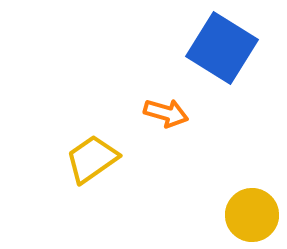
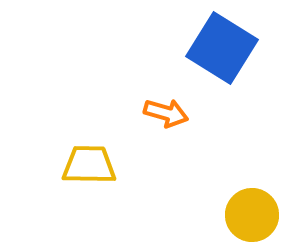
yellow trapezoid: moved 3 px left, 6 px down; rotated 36 degrees clockwise
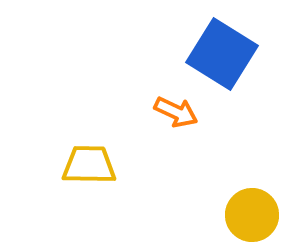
blue square: moved 6 px down
orange arrow: moved 10 px right, 1 px up; rotated 9 degrees clockwise
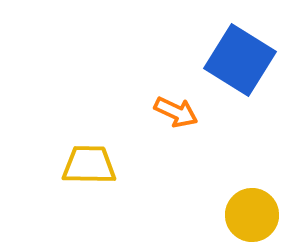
blue square: moved 18 px right, 6 px down
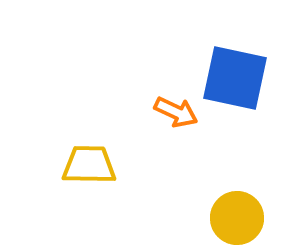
blue square: moved 5 px left, 18 px down; rotated 20 degrees counterclockwise
yellow circle: moved 15 px left, 3 px down
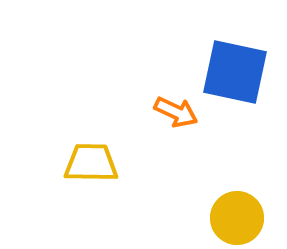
blue square: moved 6 px up
yellow trapezoid: moved 2 px right, 2 px up
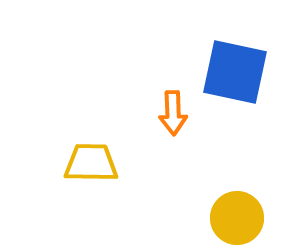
orange arrow: moved 3 px left, 1 px down; rotated 63 degrees clockwise
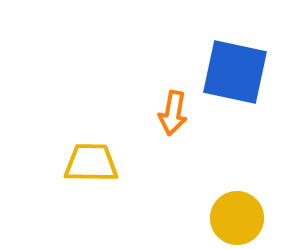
orange arrow: rotated 12 degrees clockwise
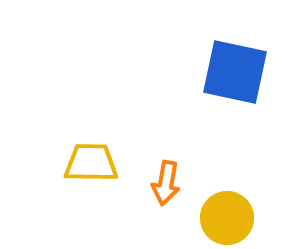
orange arrow: moved 7 px left, 70 px down
yellow circle: moved 10 px left
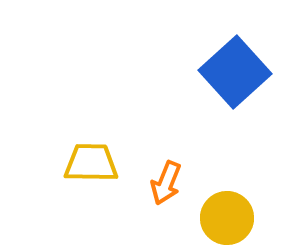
blue square: rotated 36 degrees clockwise
orange arrow: rotated 12 degrees clockwise
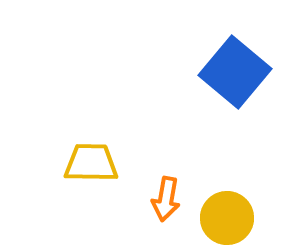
blue square: rotated 8 degrees counterclockwise
orange arrow: moved 16 px down; rotated 12 degrees counterclockwise
